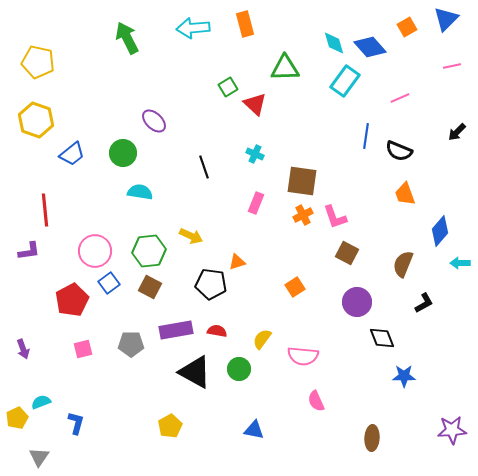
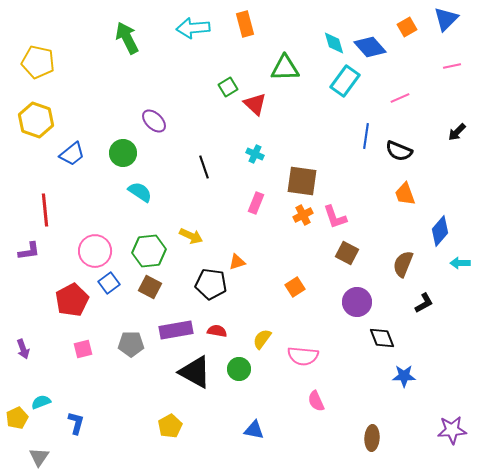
cyan semicircle at (140, 192): rotated 25 degrees clockwise
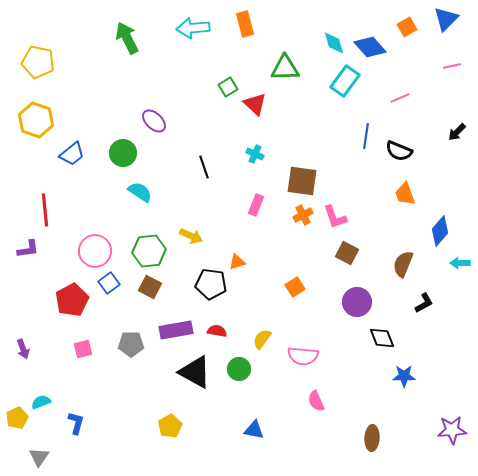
pink rectangle at (256, 203): moved 2 px down
purple L-shape at (29, 251): moved 1 px left, 2 px up
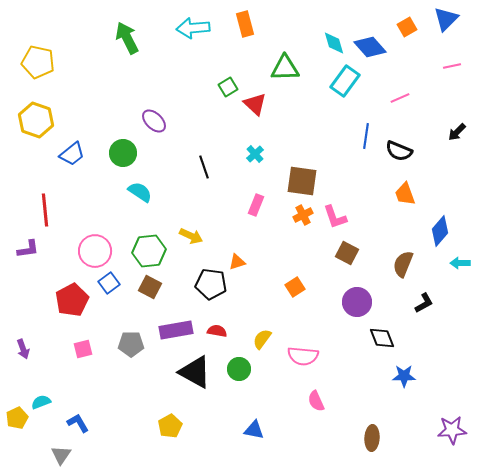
cyan cross at (255, 154): rotated 24 degrees clockwise
blue L-shape at (76, 423): moved 2 px right; rotated 45 degrees counterclockwise
gray triangle at (39, 457): moved 22 px right, 2 px up
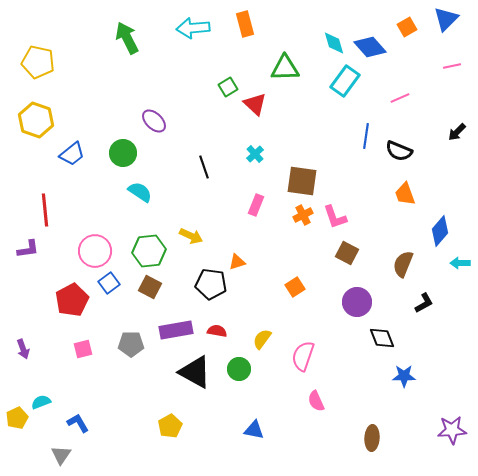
pink semicircle at (303, 356): rotated 104 degrees clockwise
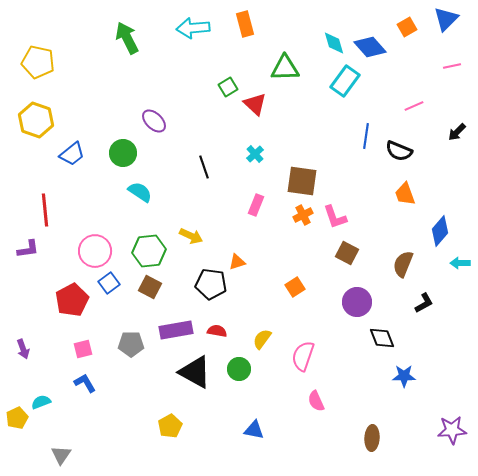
pink line at (400, 98): moved 14 px right, 8 px down
blue L-shape at (78, 423): moved 7 px right, 40 px up
